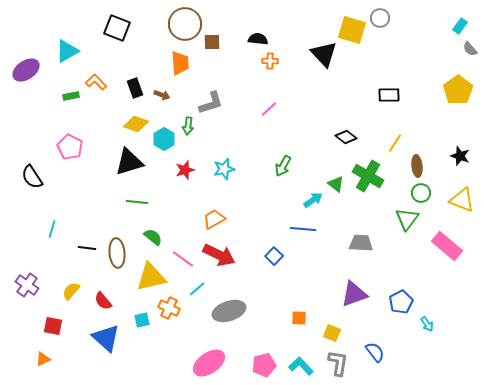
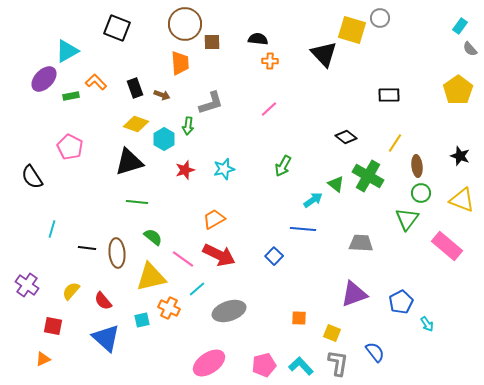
purple ellipse at (26, 70): moved 18 px right, 9 px down; rotated 12 degrees counterclockwise
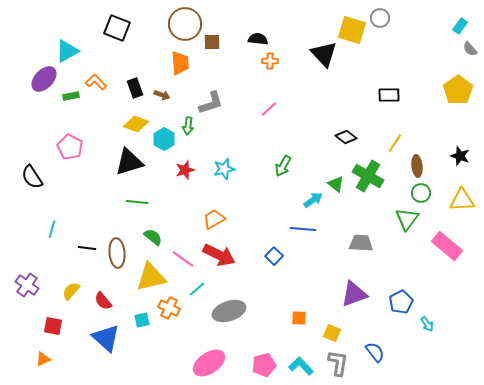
yellow triangle at (462, 200): rotated 24 degrees counterclockwise
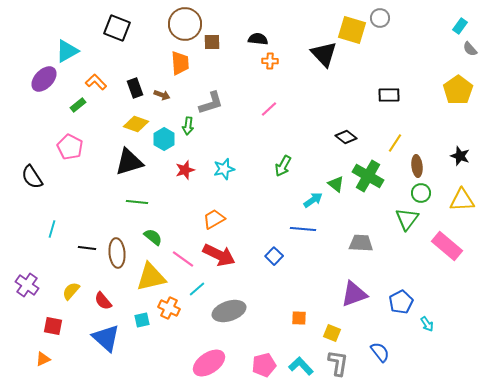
green rectangle at (71, 96): moved 7 px right, 9 px down; rotated 28 degrees counterclockwise
blue semicircle at (375, 352): moved 5 px right
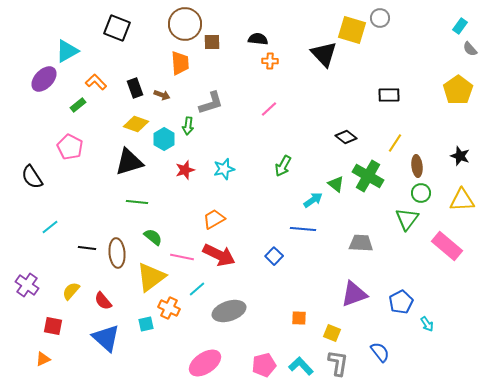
cyan line at (52, 229): moved 2 px left, 2 px up; rotated 36 degrees clockwise
pink line at (183, 259): moved 1 px left, 2 px up; rotated 25 degrees counterclockwise
yellow triangle at (151, 277): rotated 24 degrees counterclockwise
cyan square at (142, 320): moved 4 px right, 4 px down
pink ellipse at (209, 363): moved 4 px left
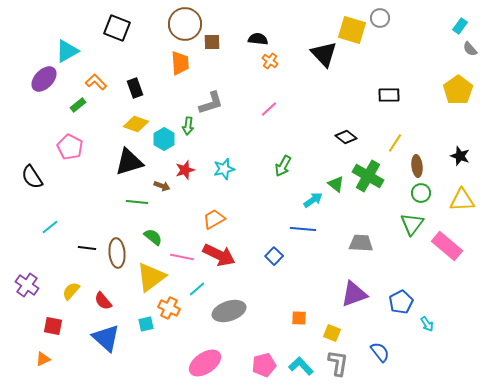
orange cross at (270, 61): rotated 35 degrees clockwise
brown arrow at (162, 95): moved 91 px down
green triangle at (407, 219): moved 5 px right, 5 px down
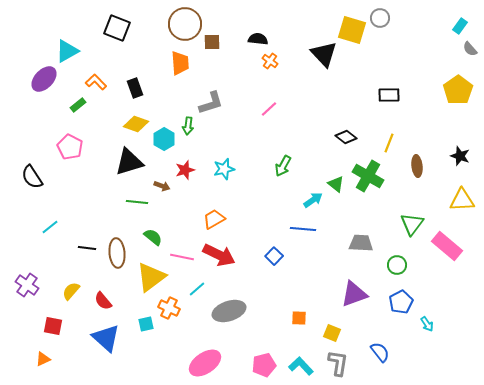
yellow line at (395, 143): moved 6 px left; rotated 12 degrees counterclockwise
green circle at (421, 193): moved 24 px left, 72 px down
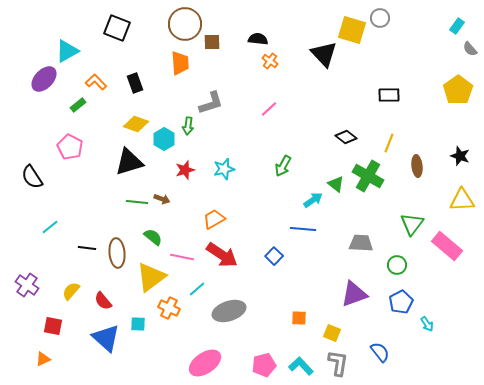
cyan rectangle at (460, 26): moved 3 px left
black rectangle at (135, 88): moved 5 px up
brown arrow at (162, 186): moved 13 px down
red arrow at (219, 255): moved 3 px right; rotated 8 degrees clockwise
cyan square at (146, 324): moved 8 px left; rotated 14 degrees clockwise
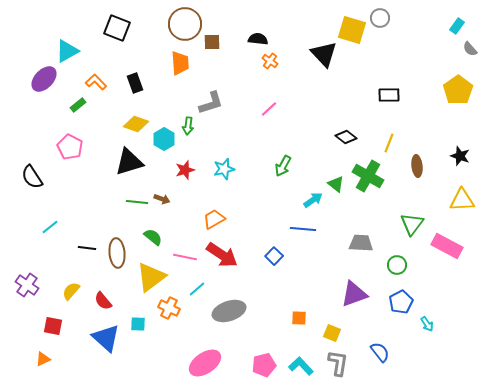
pink rectangle at (447, 246): rotated 12 degrees counterclockwise
pink line at (182, 257): moved 3 px right
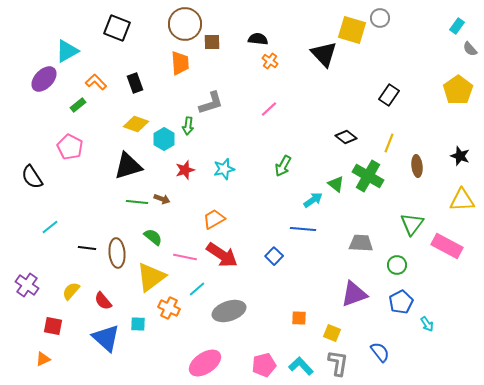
black rectangle at (389, 95): rotated 55 degrees counterclockwise
black triangle at (129, 162): moved 1 px left, 4 px down
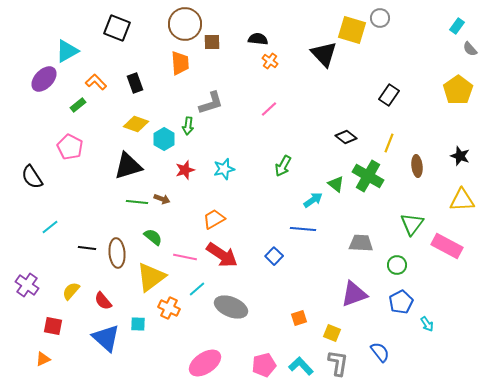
gray ellipse at (229, 311): moved 2 px right, 4 px up; rotated 40 degrees clockwise
orange square at (299, 318): rotated 21 degrees counterclockwise
